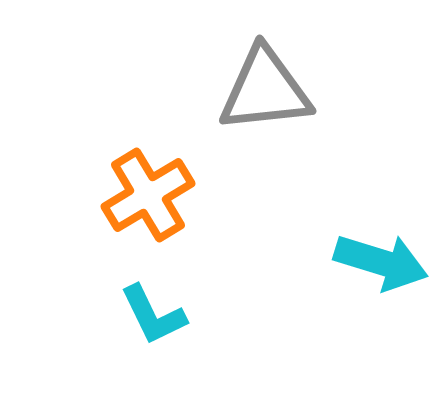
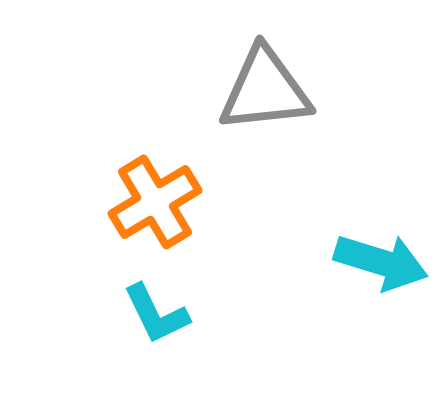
orange cross: moved 7 px right, 7 px down
cyan L-shape: moved 3 px right, 1 px up
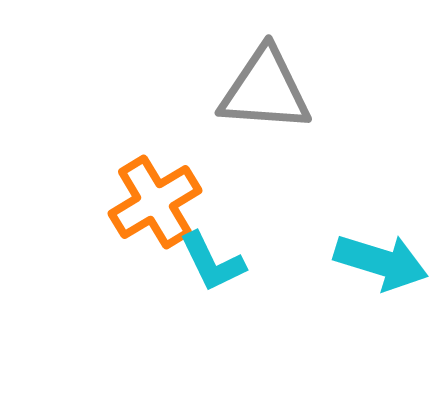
gray triangle: rotated 10 degrees clockwise
cyan L-shape: moved 56 px right, 52 px up
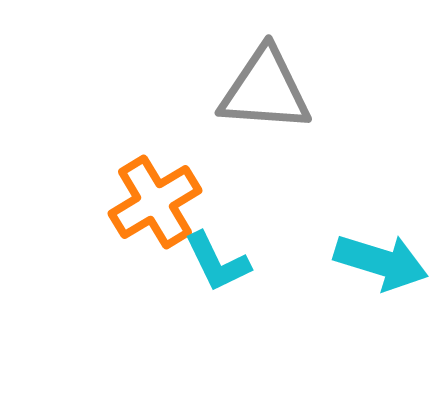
cyan L-shape: moved 5 px right
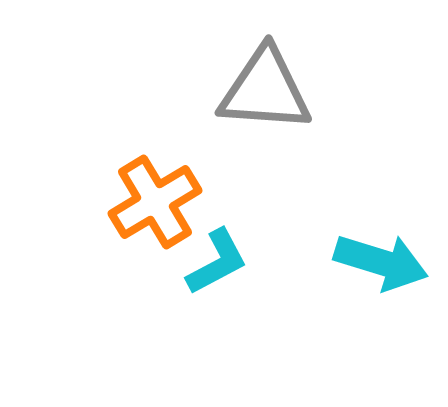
cyan L-shape: rotated 92 degrees counterclockwise
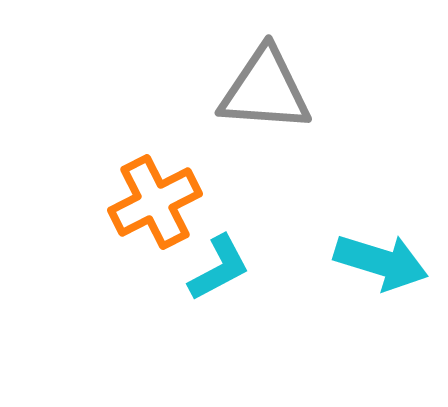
orange cross: rotated 4 degrees clockwise
cyan L-shape: moved 2 px right, 6 px down
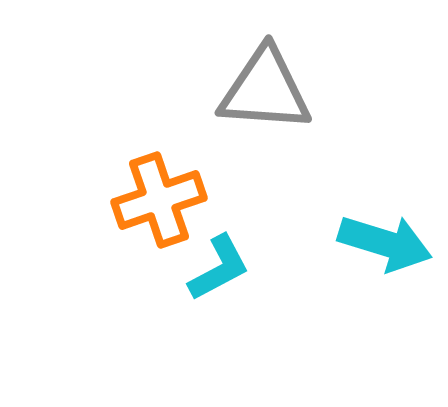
orange cross: moved 4 px right, 2 px up; rotated 8 degrees clockwise
cyan arrow: moved 4 px right, 19 px up
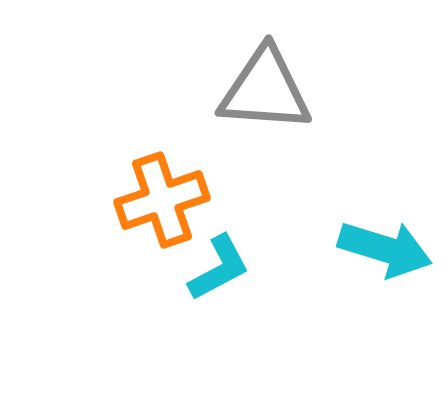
orange cross: moved 3 px right
cyan arrow: moved 6 px down
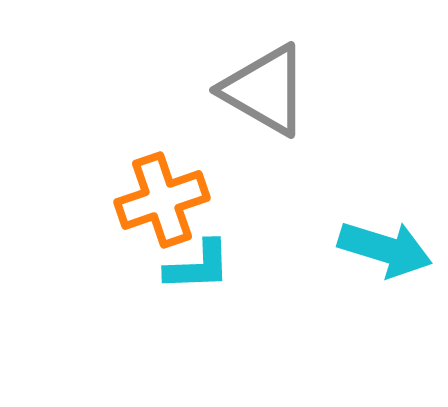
gray triangle: rotated 26 degrees clockwise
cyan L-shape: moved 21 px left, 2 px up; rotated 26 degrees clockwise
